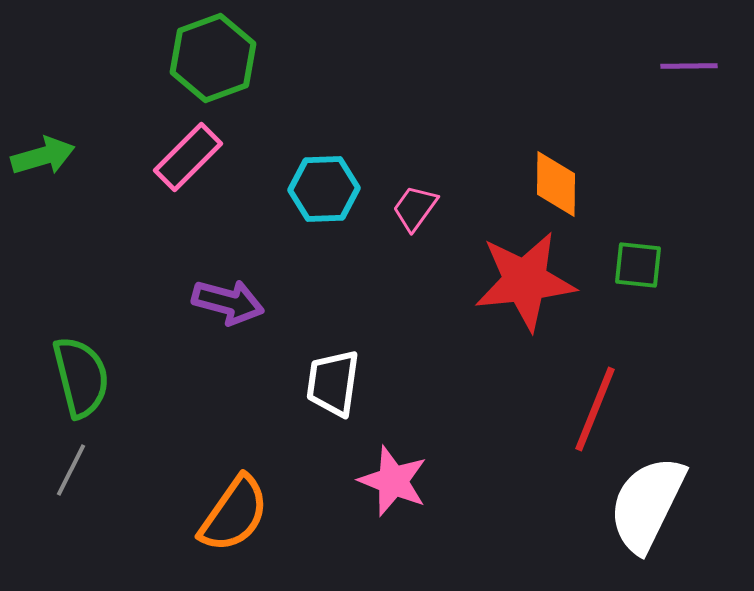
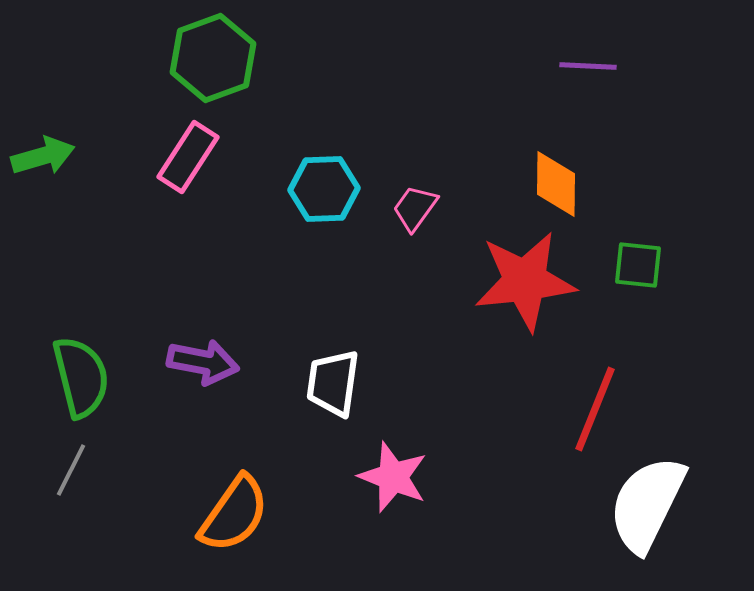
purple line: moved 101 px left; rotated 4 degrees clockwise
pink rectangle: rotated 12 degrees counterclockwise
purple arrow: moved 25 px left, 60 px down; rotated 4 degrees counterclockwise
pink star: moved 4 px up
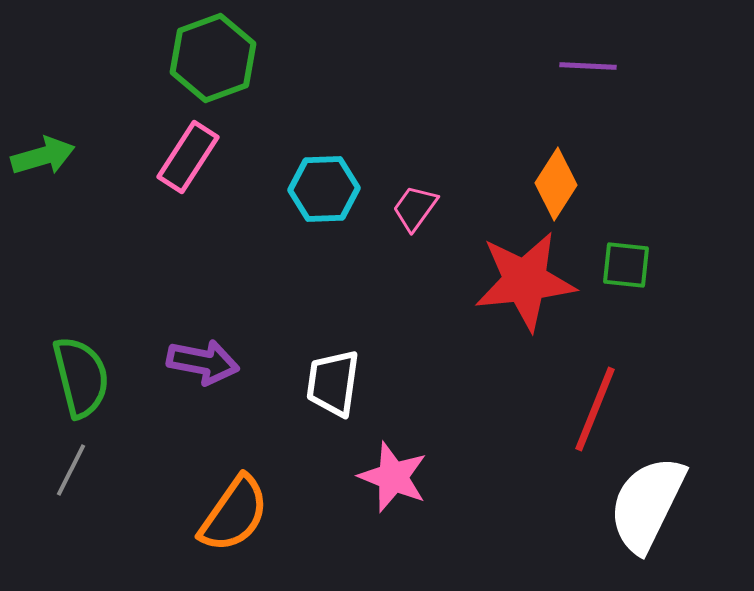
orange diamond: rotated 32 degrees clockwise
green square: moved 12 px left
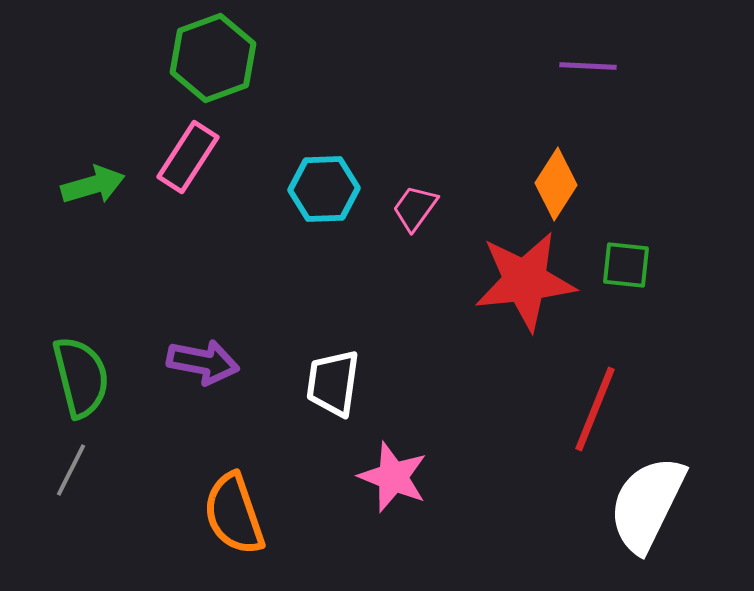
green arrow: moved 50 px right, 29 px down
orange semicircle: rotated 126 degrees clockwise
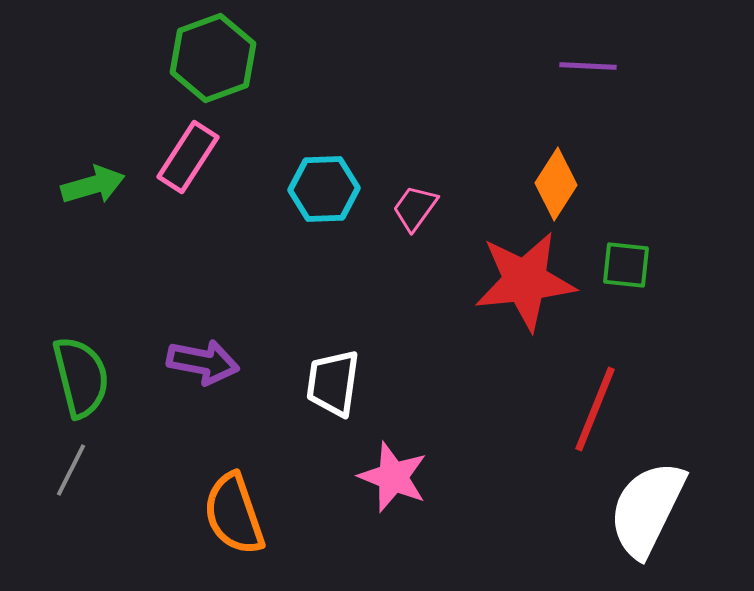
white semicircle: moved 5 px down
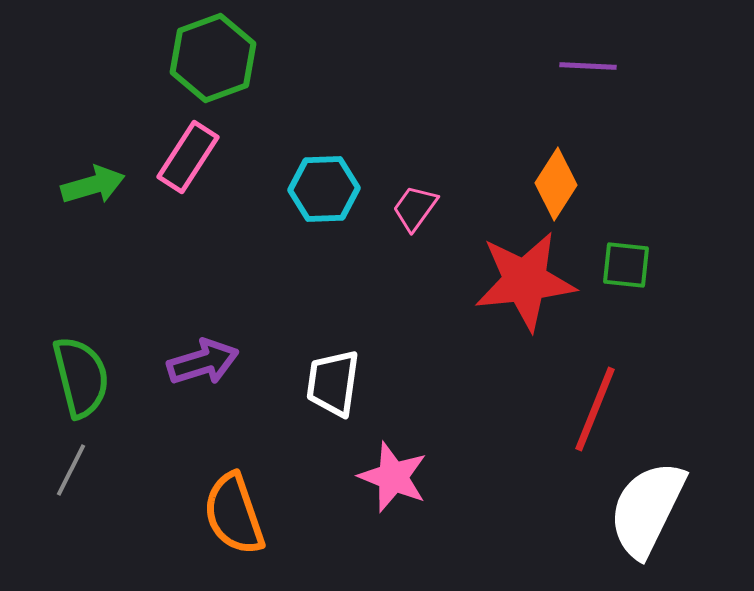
purple arrow: rotated 28 degrees counterclockwise
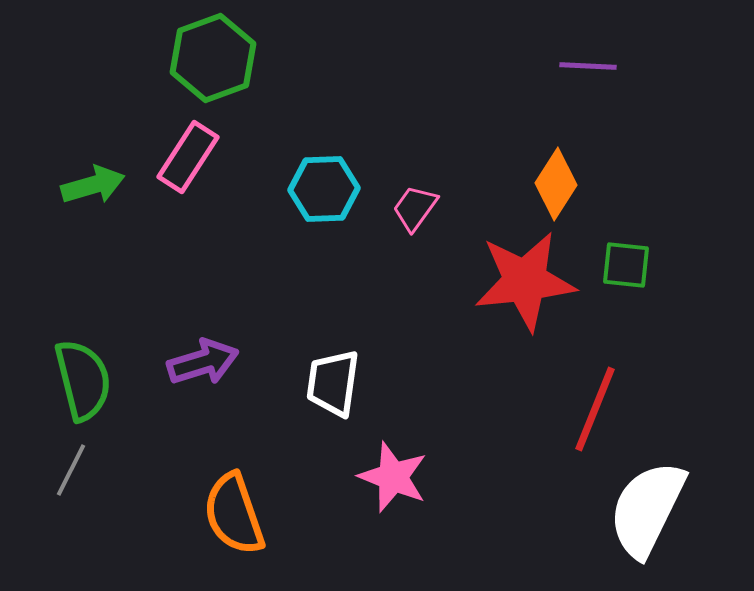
green semicircle: moved 2 px right, 3 px down
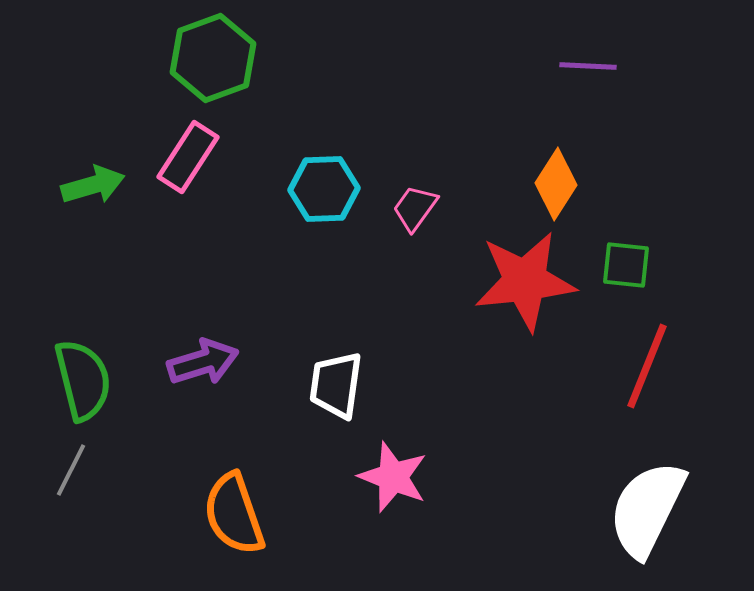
white trapezoid: moved 3 px right, 2 px down
red line: moved 52 px right, 43 px up
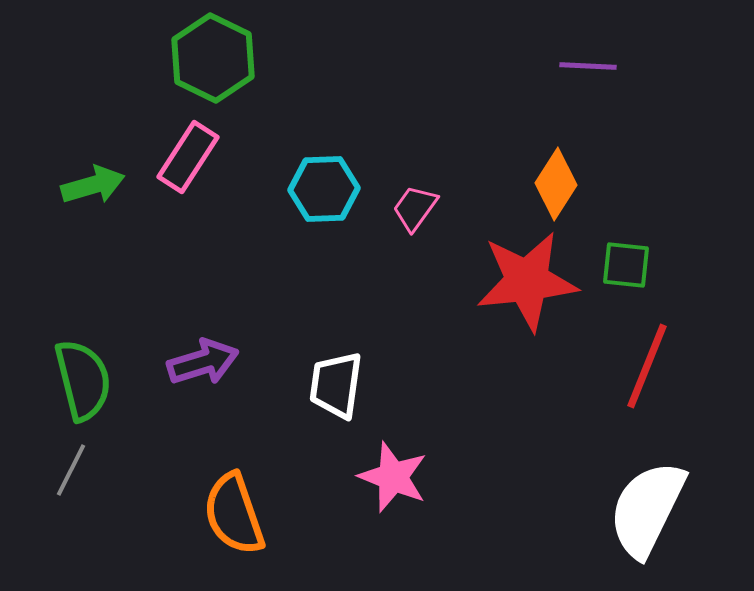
green hexagon: rotated 14 degrees counterclockwise
red star: moved 2 px right
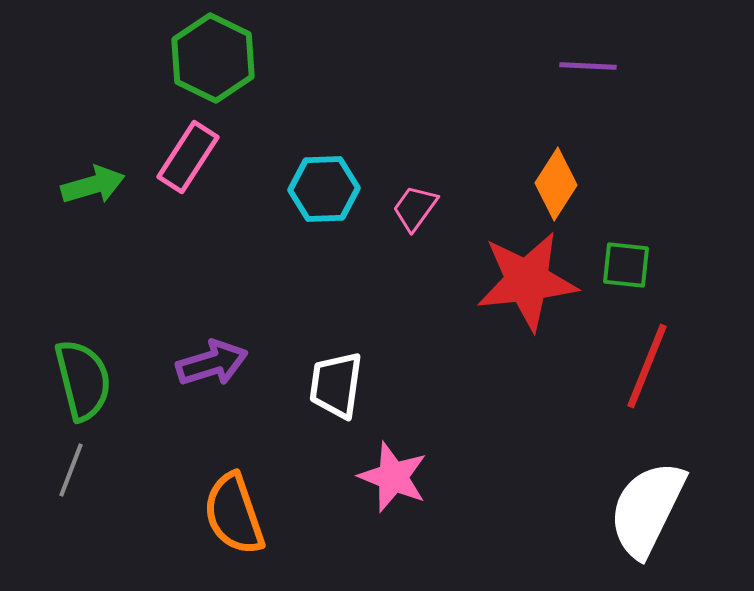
purple arrow: moved 9 px right, 1 px down
gray line: rotated 6 degrees counterclockwise
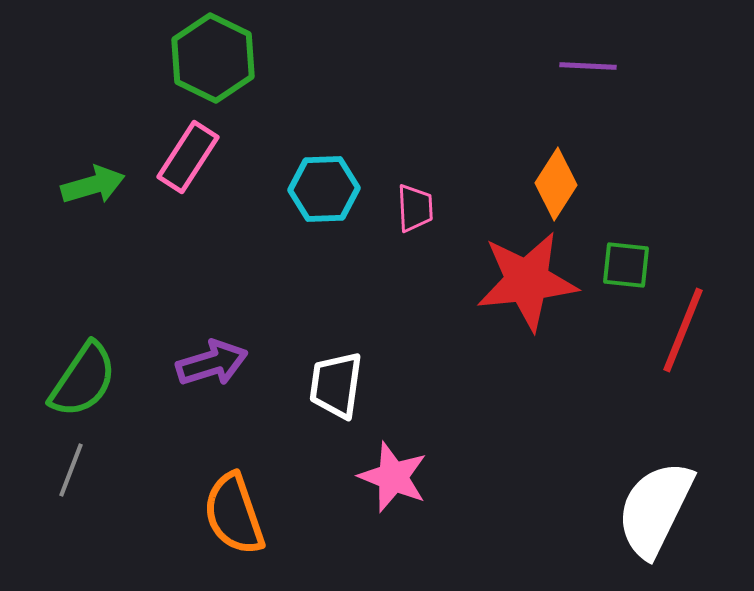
pink trapezoid: rotated 141 degrees clockwise
red line: moved 36 px right, 36 px up
green semicircle: rotated 48 degrees clockwise
white semicircle: moved 8 px right
